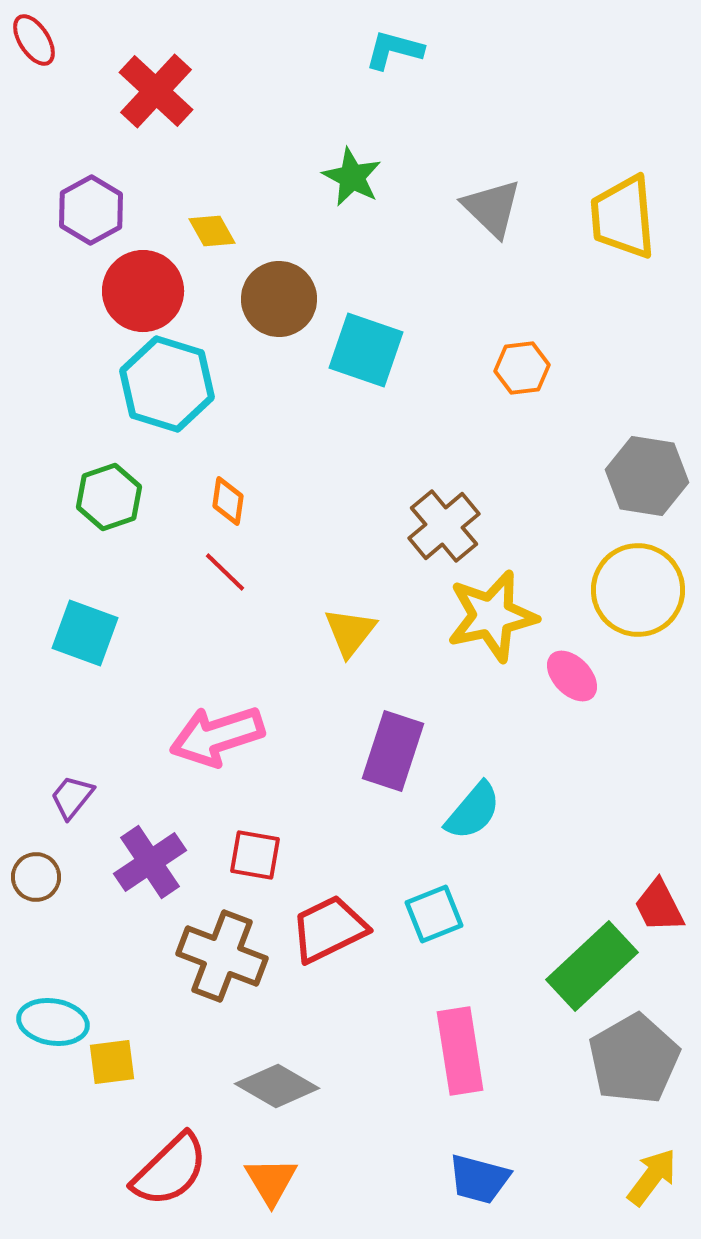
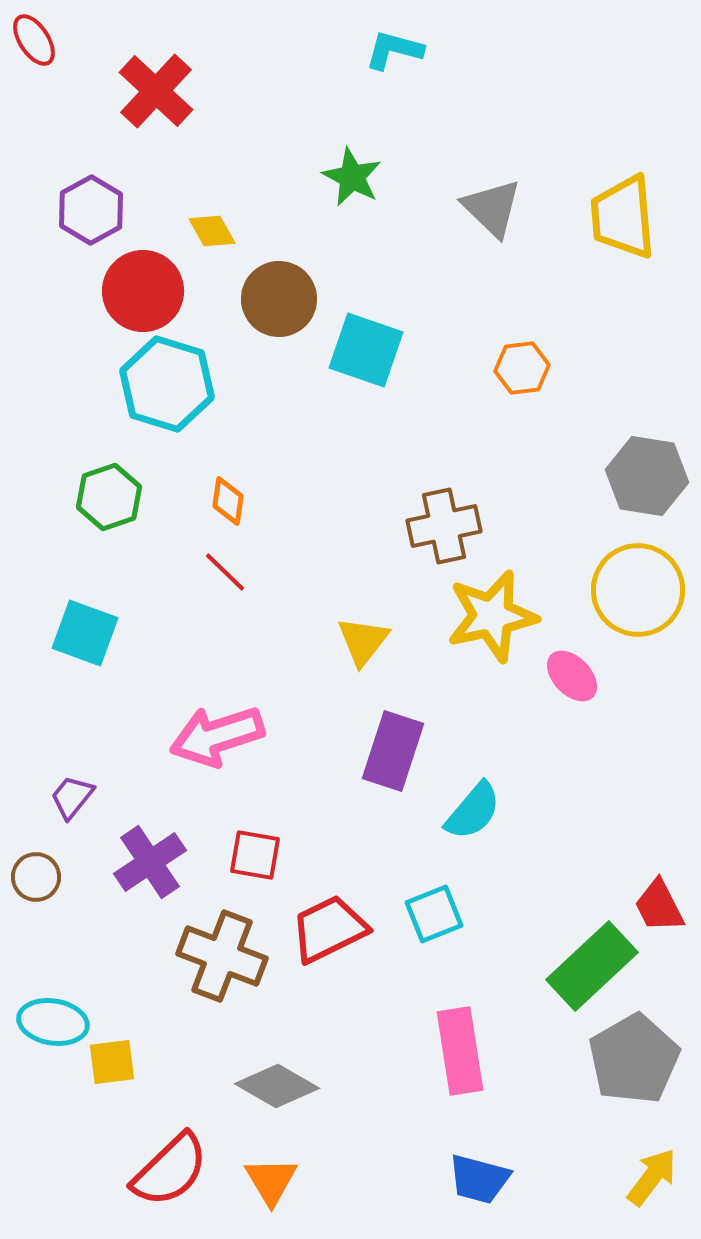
brown cross at (444, 526): rotated 28 degrees clockwise
yellow triangle at (350, 632): moved 13 px right, 9 px down
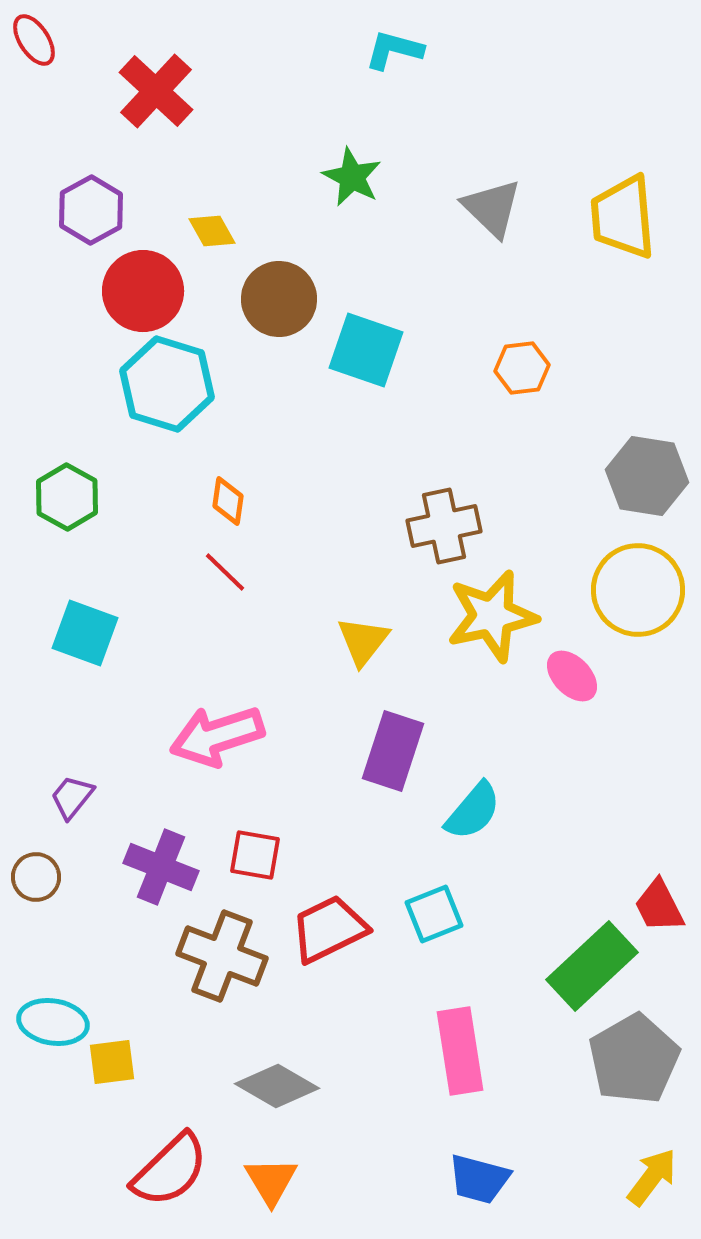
green hexagon at (109, 497): moved 42 px left; rotated 12 degrees counterclockwise
purple cross at (150, 862): moved 11 px right, 5 px down; rotated 34 degrees counterclockwise
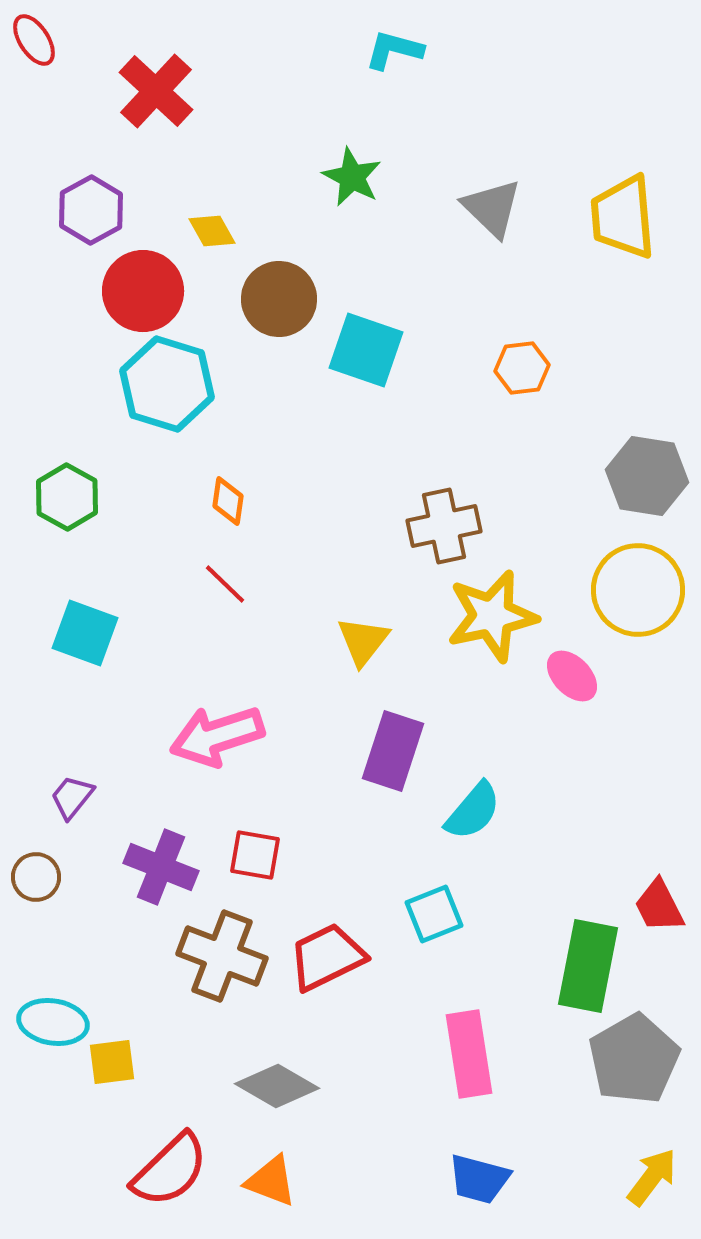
red line at (225, 572): moved 12 px down
red trapezoid at (329, 929): moved 2 px left, 28 px down
green rectangle at (592, 966): moved 4 px left; rotated 36 degrees counterclockwise
pink rectangle at (460, 1051): moved 9 px right, 3 px down
orange triangle at (271, 1181): rotated 38 degrees counterclockwise
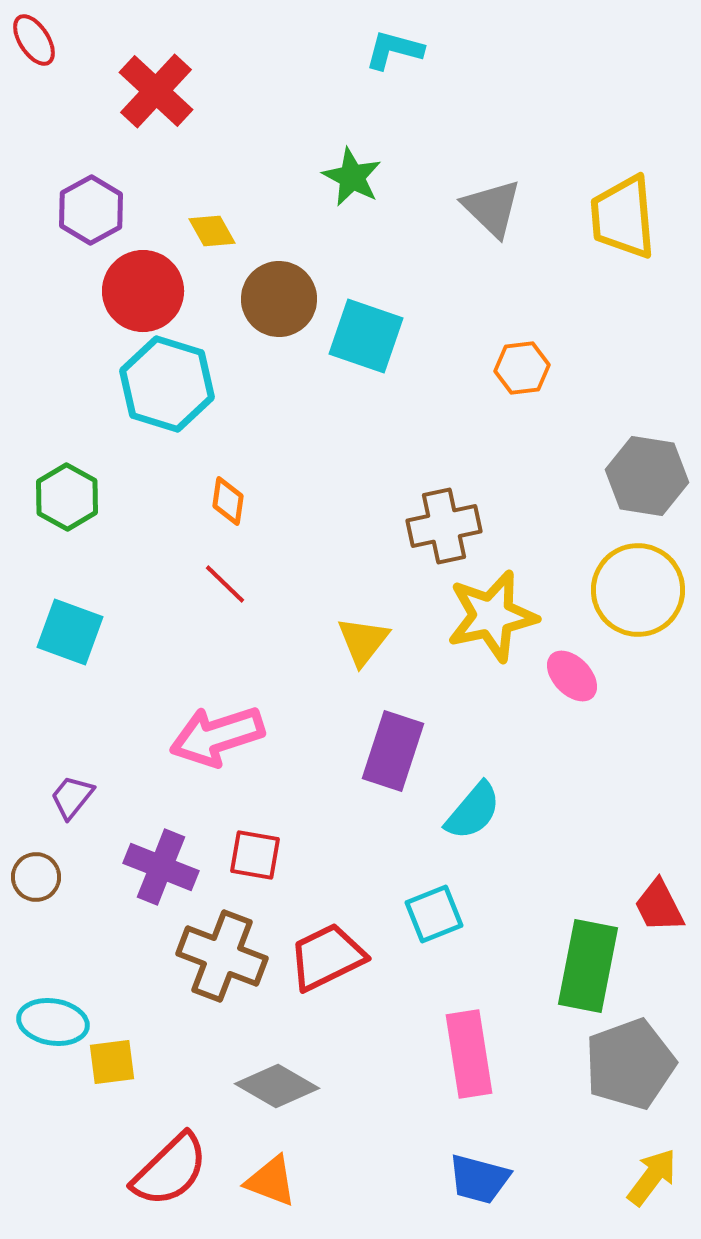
cyan square at (366, 350): moved 14 px up
cyan square at (85, 633): moved 15 px left, 1 px up
gray pentagon at (634, 1059): moved 4 px left, 5 px down; rotated 10 degrees clockwise
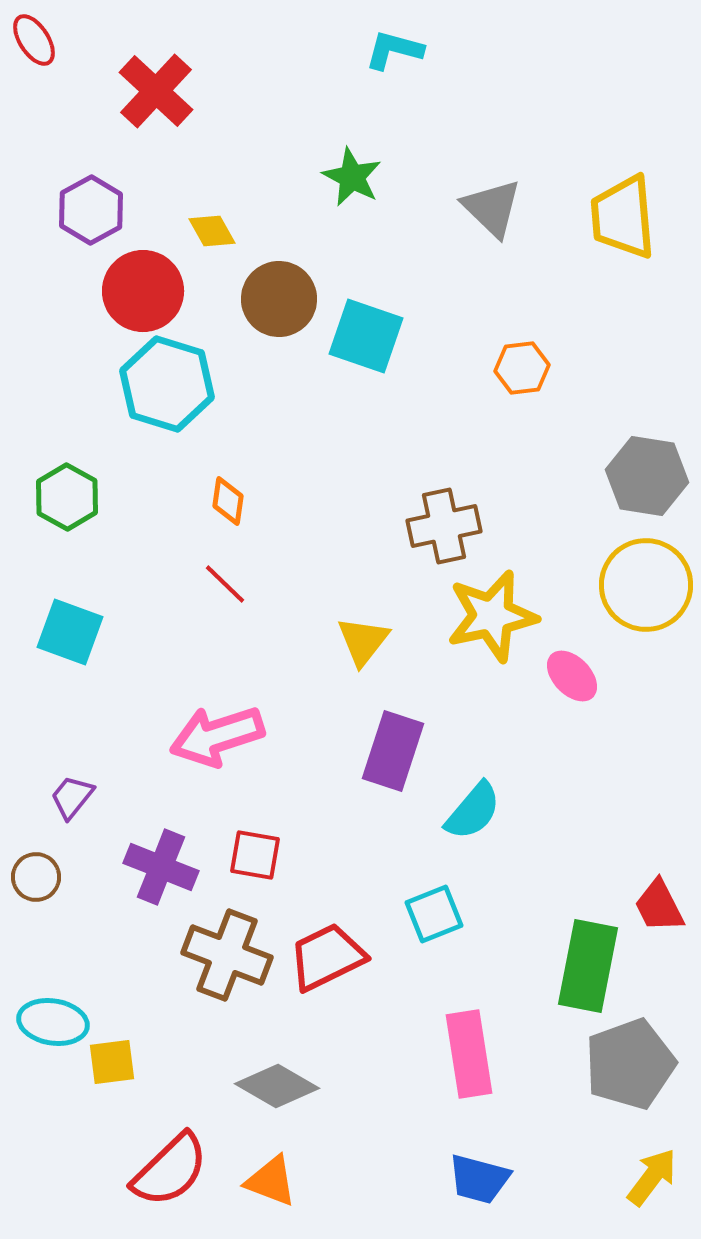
yellow circle at (638, 590): moved 8 px right, 5 px up
brown cross at (222, 956): moved 5 px right, 1 px up
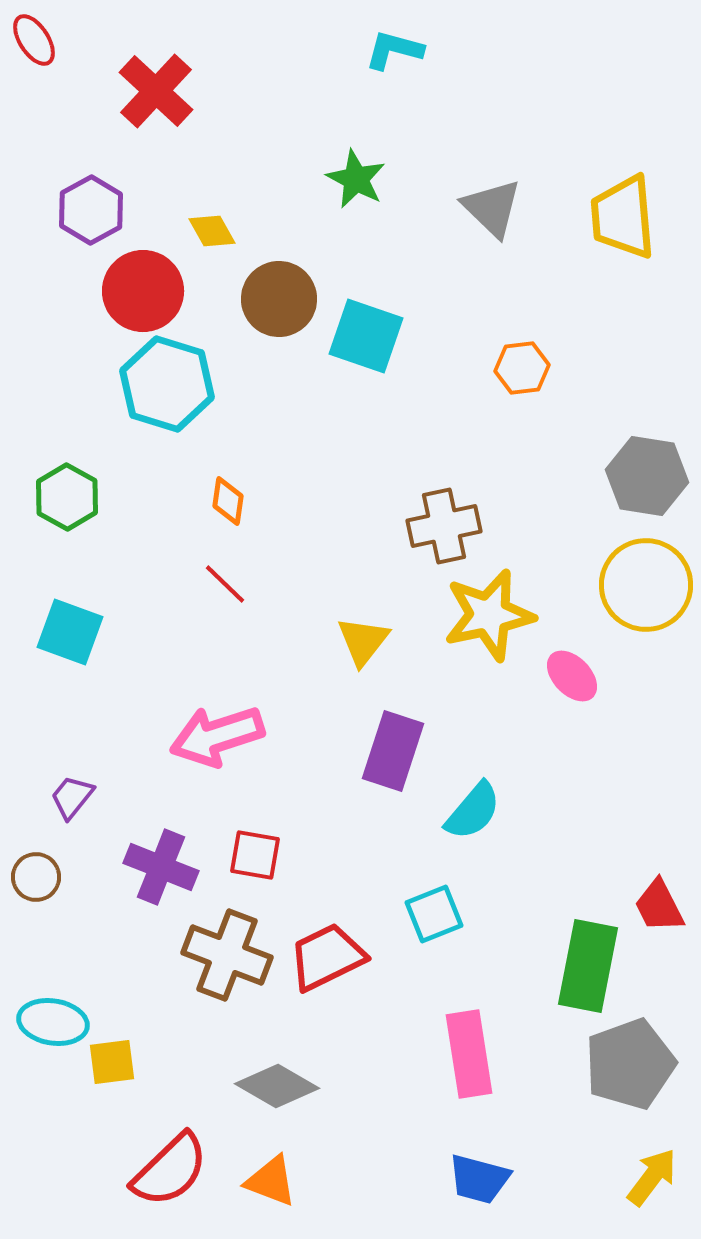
green star at (352, 177): moved 4 px right, 2 px down
yellow star at (492, 616): moved 3 px left, 1 px up
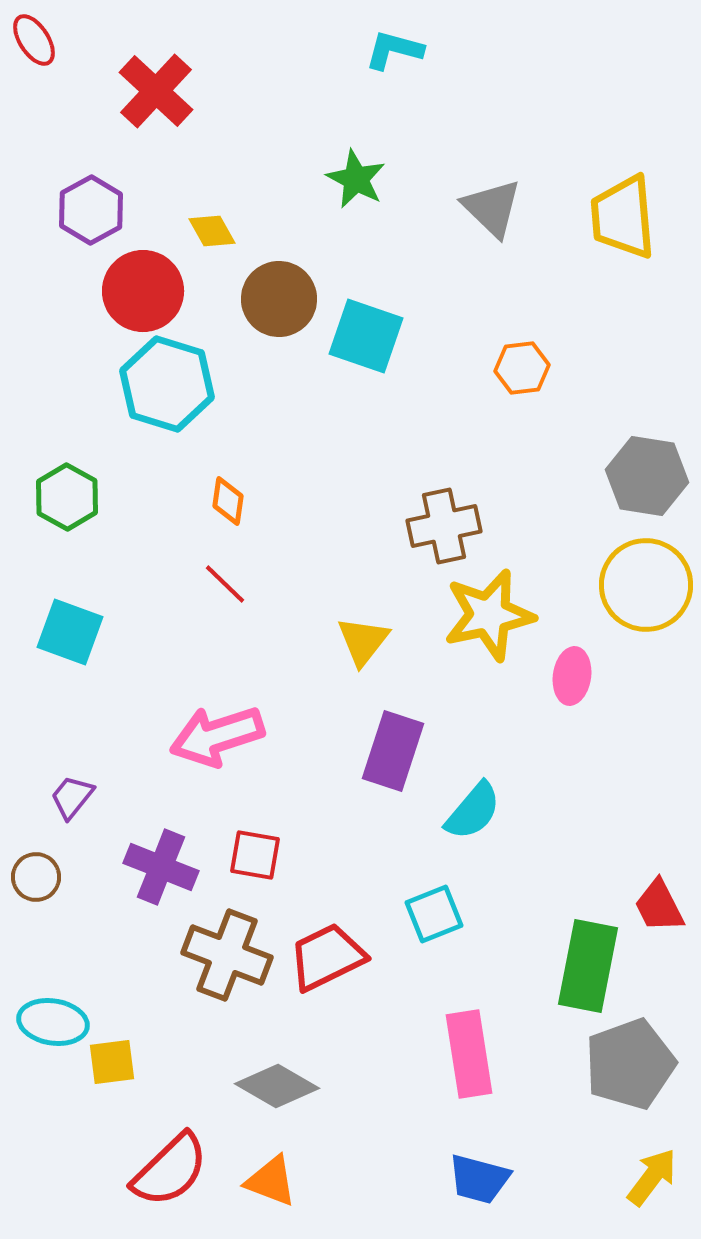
pink ellipse at (572, 676): rotated 52 degrees clockwise
